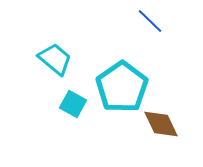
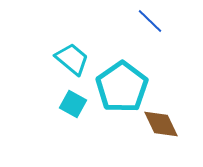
cyan trapezoid: moved 17 px right
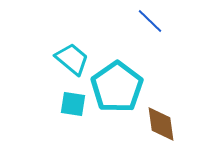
cyan pentagon: moved 5 px left
cyan square: rotated 20 degrees counterclockwise
brown diamond: rotated 18 degrees clockwise
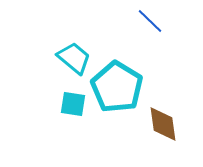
cyan trapezoid: moved 2 px right, 1 px up
cyan pentagon: rotated 6 degrees counterclockwise
brown diamond: moved 2 px right
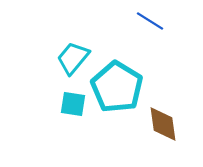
blue line: rotated 12 degrees counterclockwise
cyan trapezoid: moved 1 px left; rotated 90 degrees counterclockwise
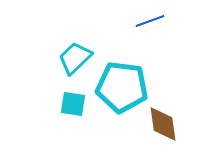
blue line: rotated 52 degrees counterclockwise
cyan trapezoid: moved 2 px right; rotated 6 degrees clockwise
cyan pentagon: moved 5 px right; rotated 24 degrees counterclockwise
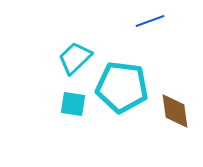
brown diamond: moved 12 px right, 13 px up
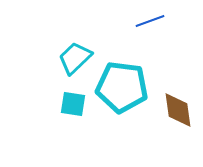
brown diamond: moved 3 px right, 1 px up
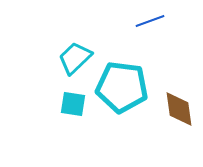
brown diamond: moved 1 px right, 1 px up
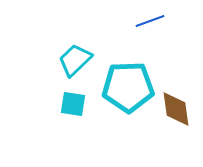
cyan trapezoid: moved 2 px down
cyan pentagon: moved 6 px right; rotated 9 degrees counterclockwise
brown diamond: moved 3 px left
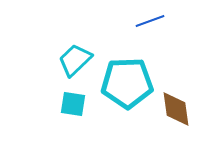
cyan pentagon: moved 1 px left, 4 px up
